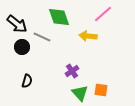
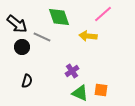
green triangle: rotated 24 degrees counterclockwise
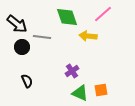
green diamond: moved 8 px right
gray line: rotated 18 degrees counterclockwise
black semicircle: rotated 40 degrees counterclockwise
orange square: rotated 16 degrees counterclockwise
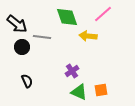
green triangle: moved 1 px left, 1 px up
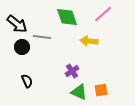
yellow arrow: moved 1 px right, 5 px down
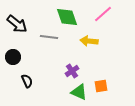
gray line: moved 7 px right
black circle: moved 9 px left, 10 px down
orange square: moved 4 px up
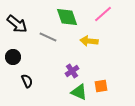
gray line: moved 1 px left; rotated 18 degrees clockwise
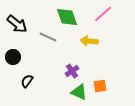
black semicircle: rotated 120 degrees counterclockwise
orange square: moved 1 px left
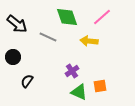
pink line: moved 1 px left, 3 px down
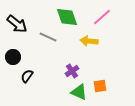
black semicircle: moved 5 px up
